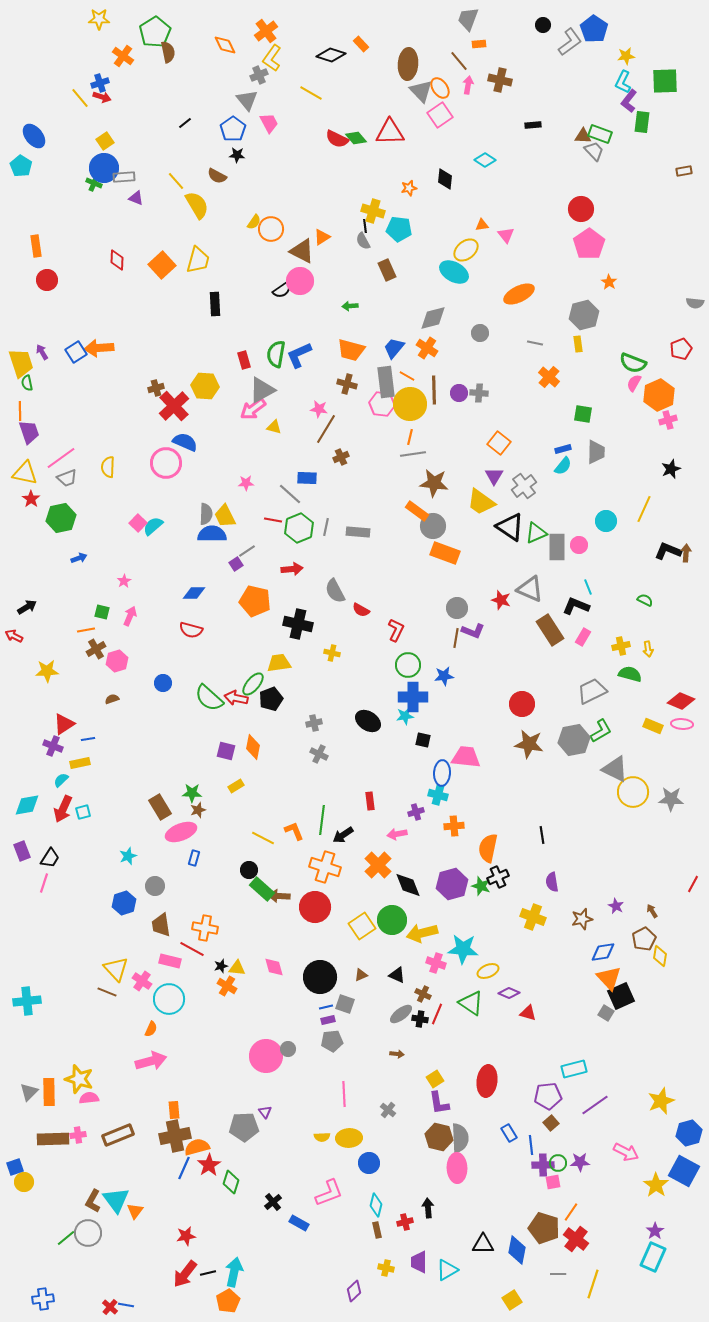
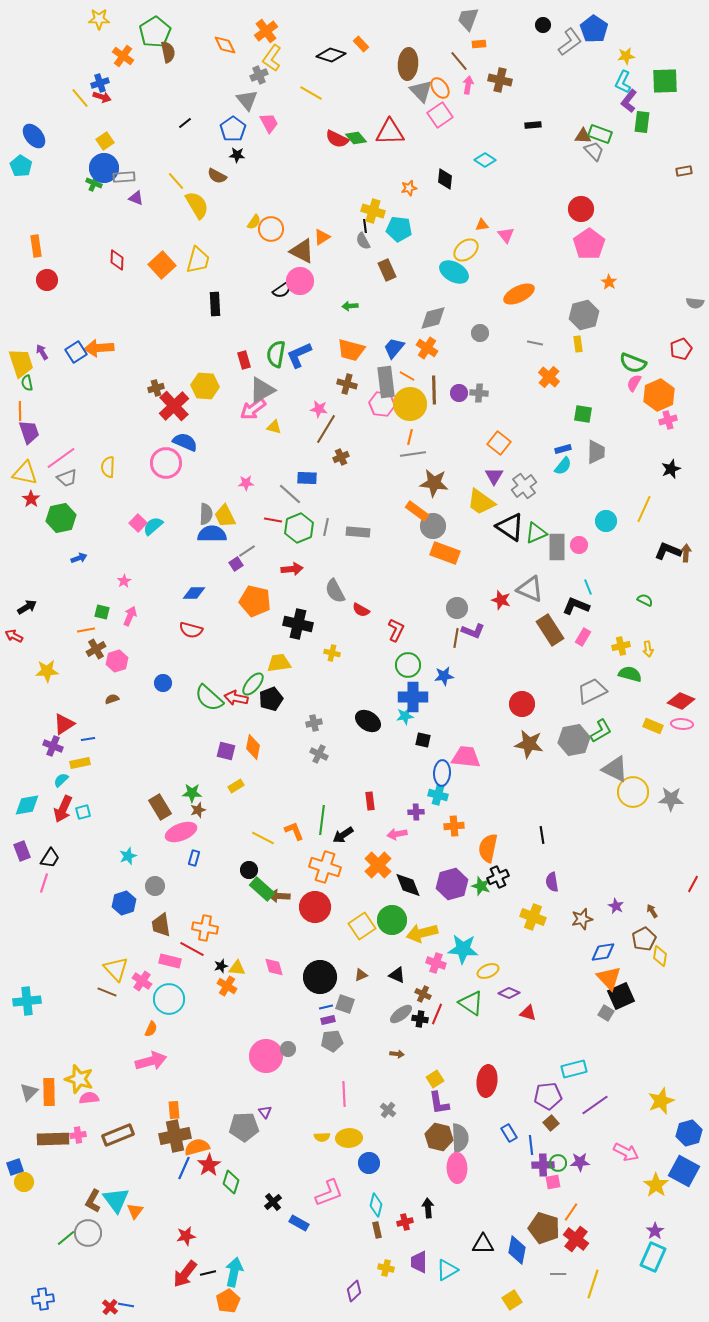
purple cross at (416, 812): rotated 14 degrees clockwise
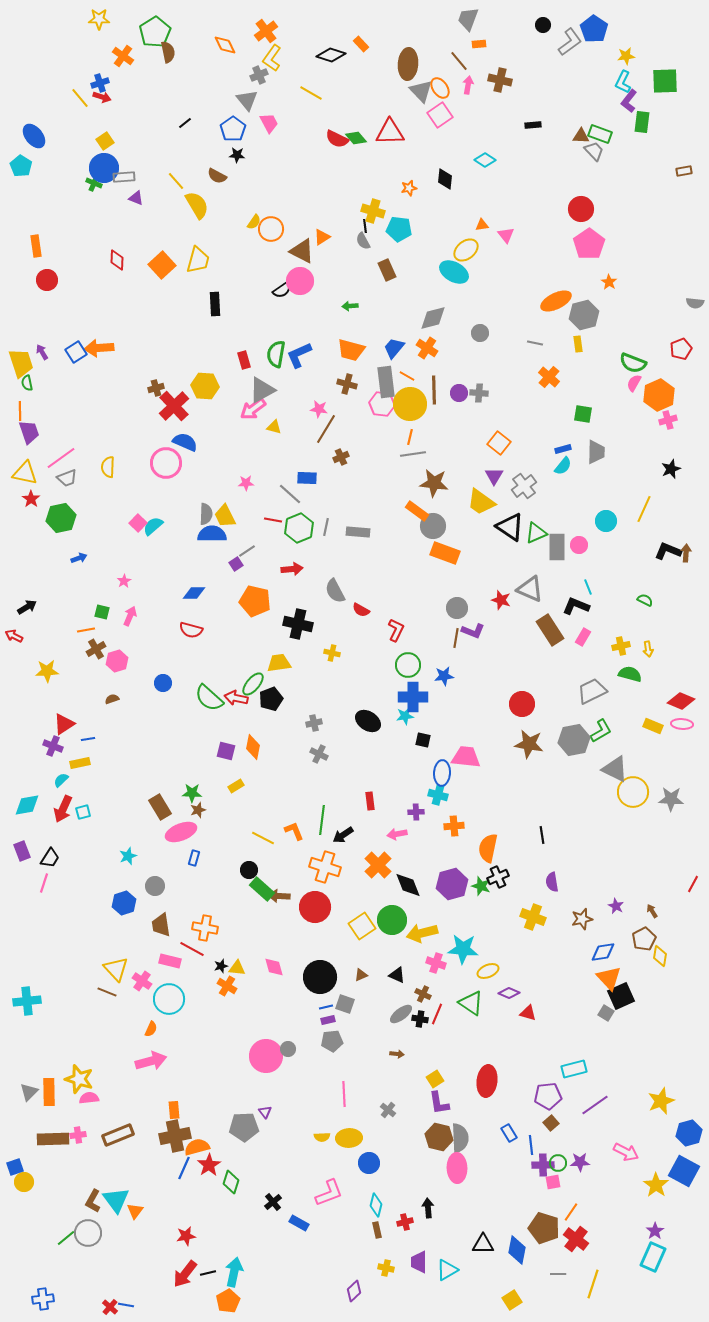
brown triangle at (583, 136): moved 2 px left
orange ellipse at (519, 294): moved 37 px right, 7 px down
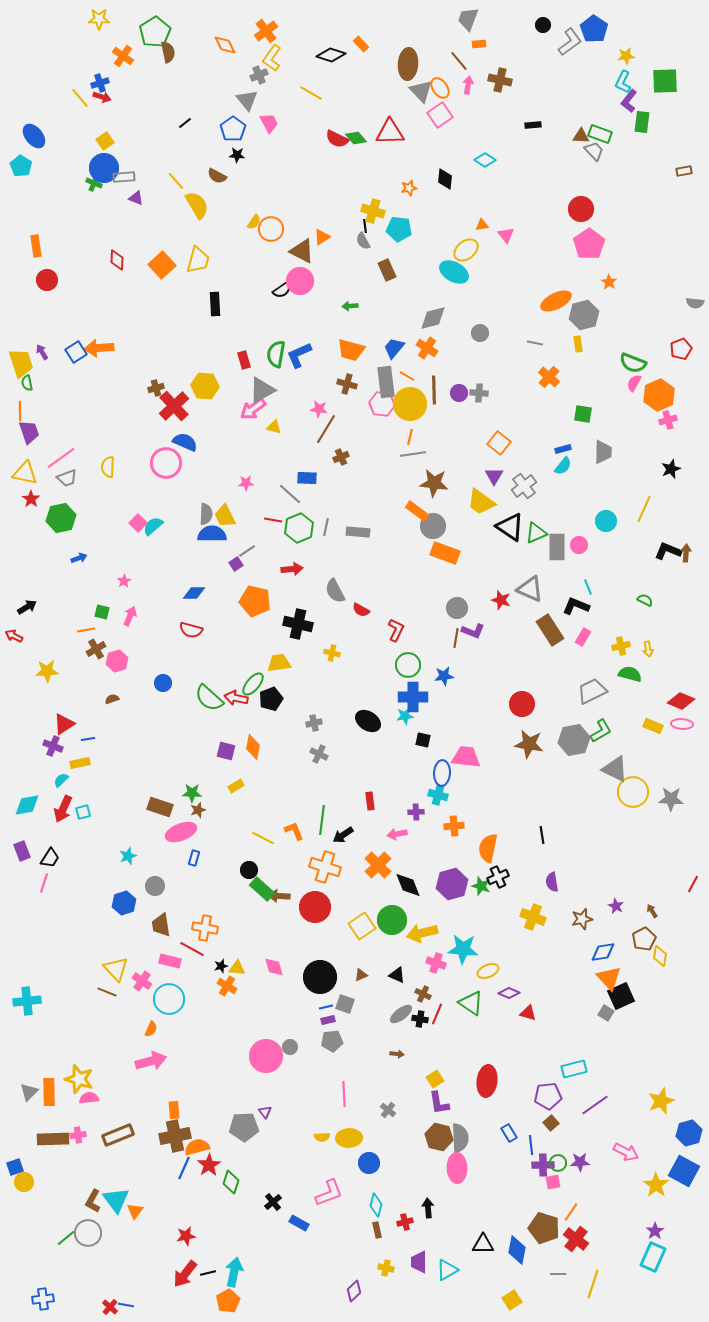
gray trapezoid at (596, 452): moved 7 px right
brown rectangle at (160, 807): rotated 40 degrees counterclockwise
gray circle at (288, 1049): moved 2 px right, 2 px up
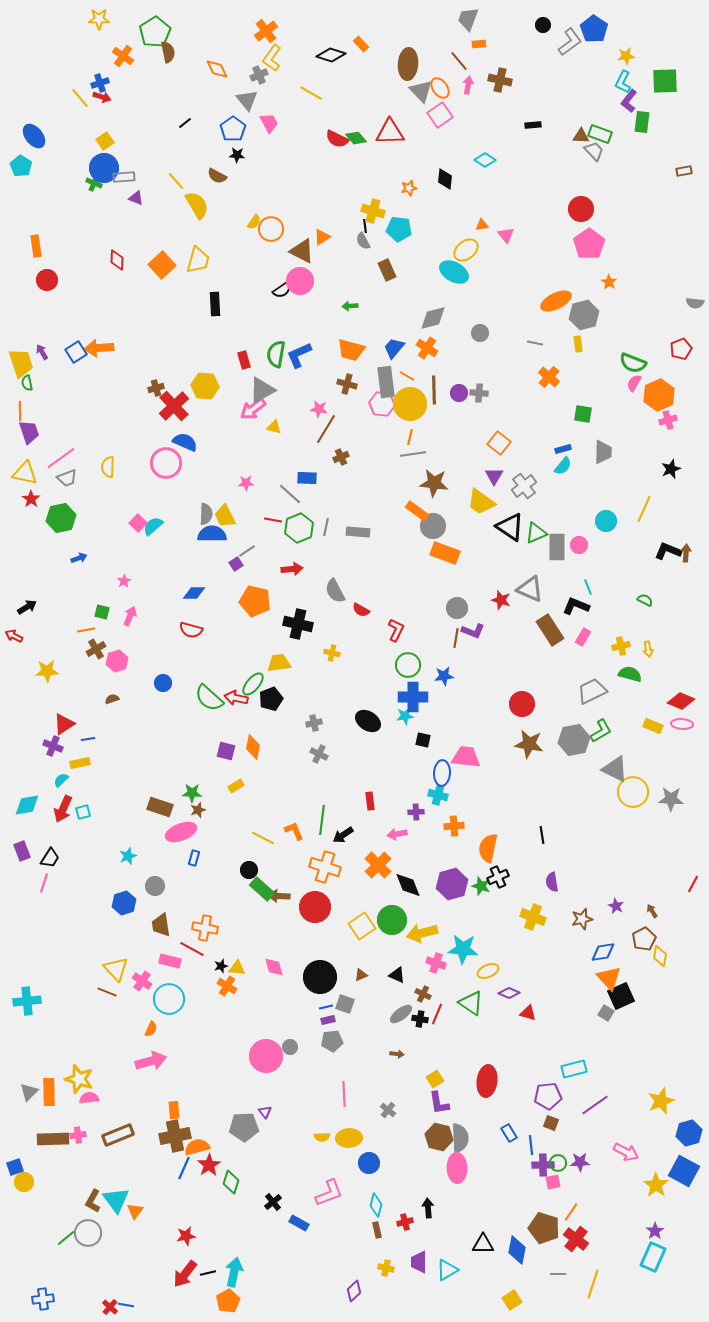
orange diamond at (225, 45): moved 8 px left, 24 px down
brown square at (551, 1123): rotated 28 degrees counterclockwise
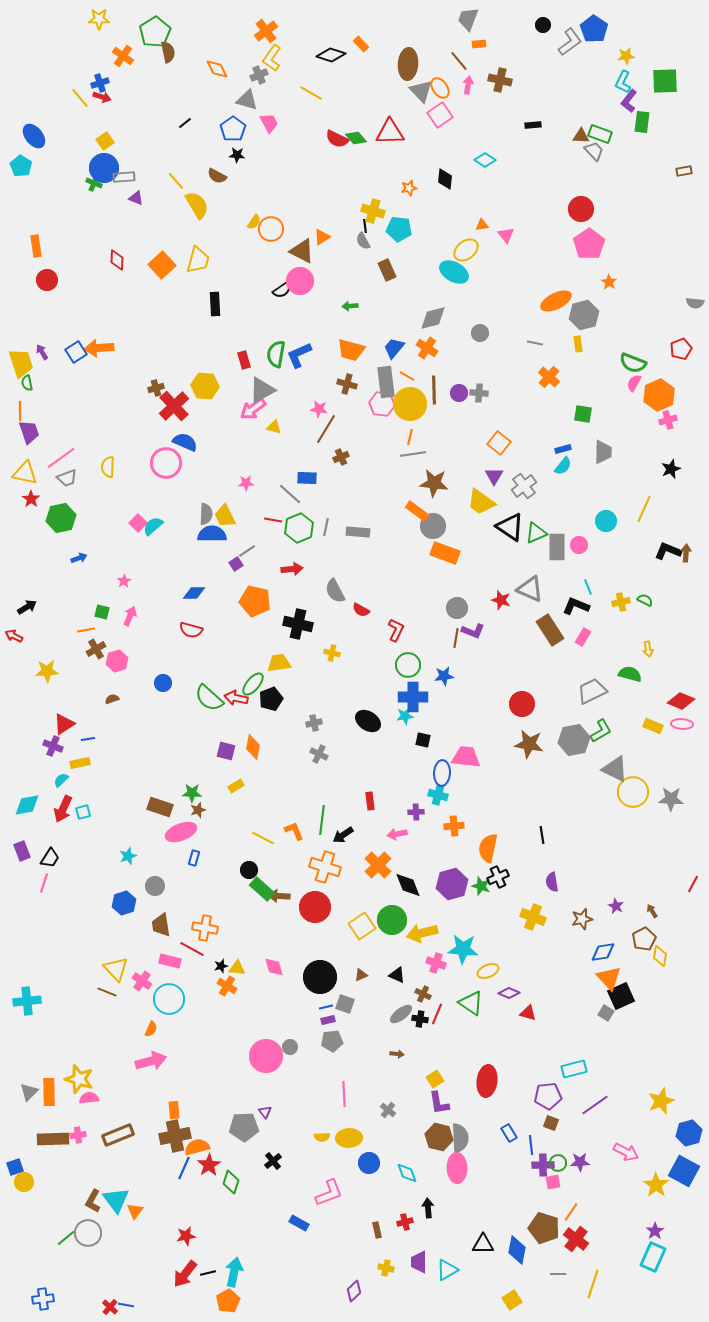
gray triangle at (247, 100): rotated 35 degrees counterclockwise
yellow cross at (621, 646): moved 44 px up
black cross at (273, 1202): moved 41 px up
cyan diamond at (376, 1205): moved 31 px right, 32 px up; rotated 35 degrees counterclockwise
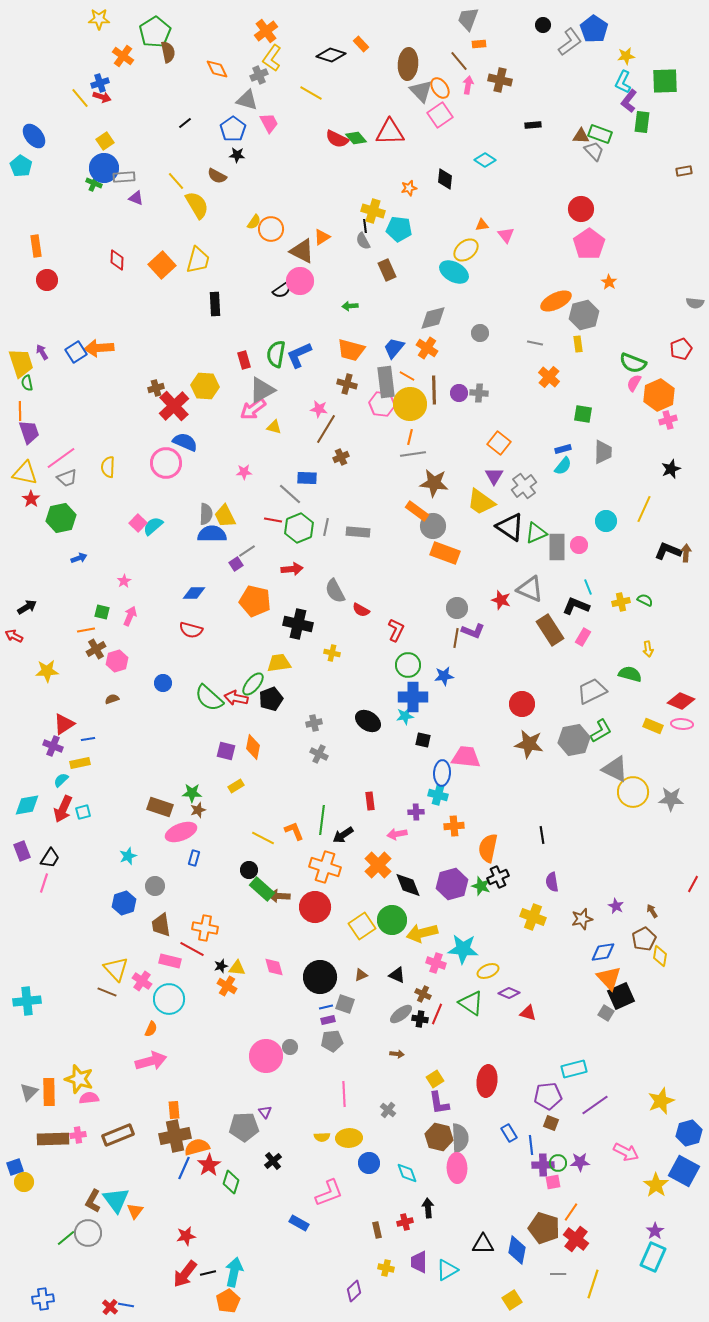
pink star at (246, 483): moved 2 px left, 11 px up
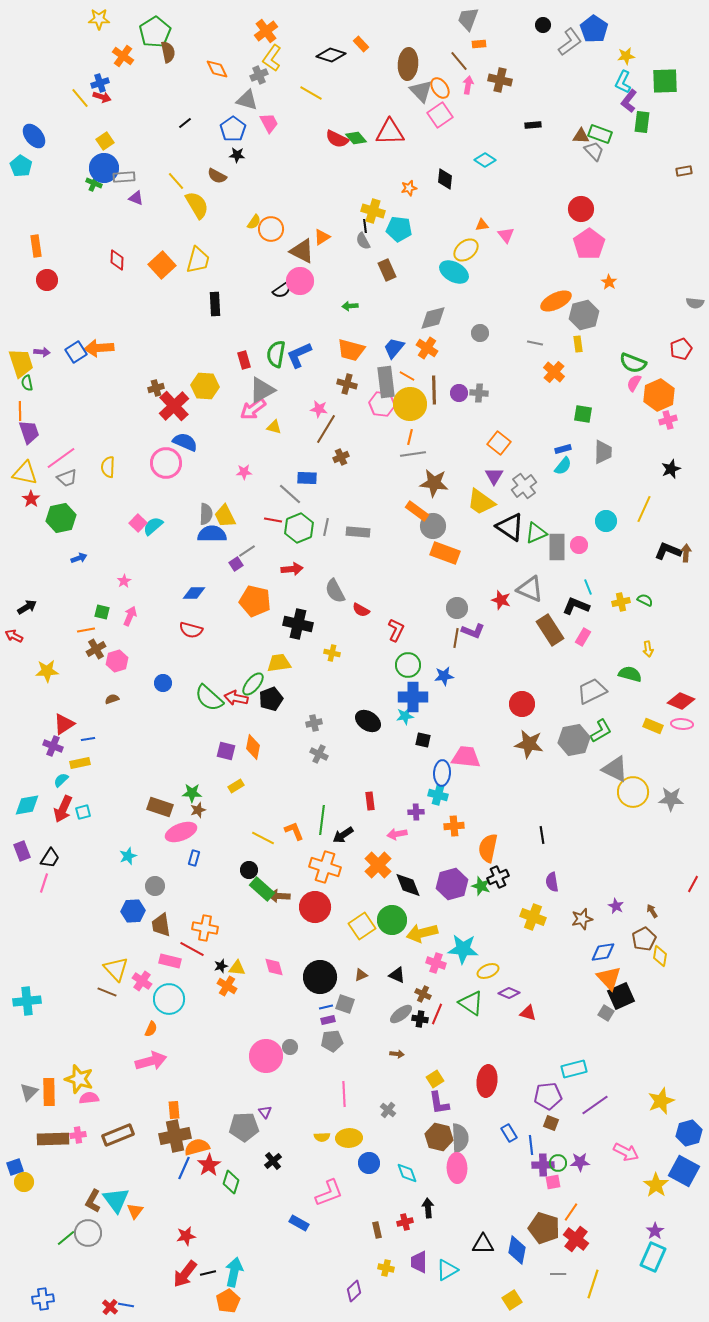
purple arrow at (42, 352): rotated 126 degrees clockwise
orange cross at (549, 377): moved 5 px right, 5 px up
blue hexagon at (124, 903): moved 9 px right, 8 px down; rotated 15 degrees clockwise
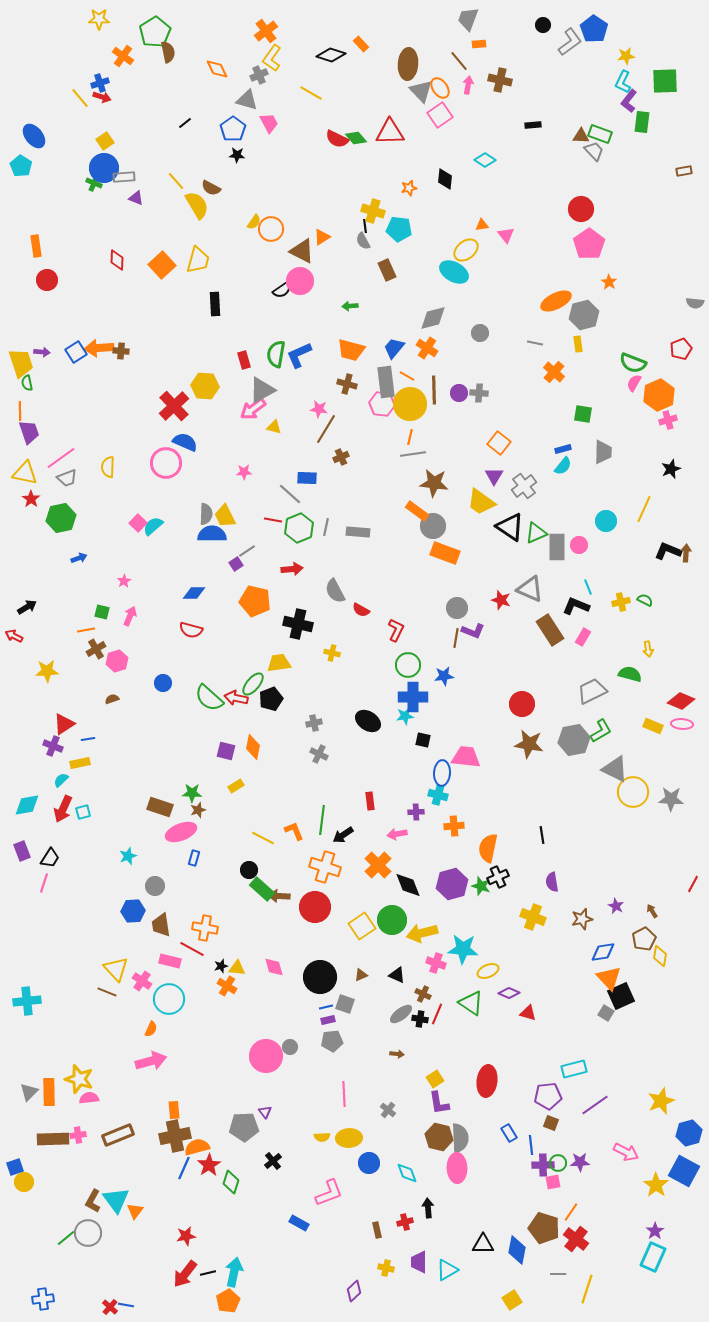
brown semicircle at (217, 176): moved 6 px left, 12 px down
brown cross at (156, 388): moved 35 px left, 37 px up; rotated 21 degrees clockwise
yellow line at (593, 1284): moved 6 px left, 5 px down
